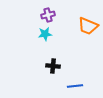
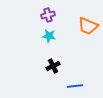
cyan star: moved 4 px right, 2 px down; rotated 16 degrees clockwise
black cross: rotated 32 degrees counterclockwise
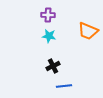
purple cross: rotated 16 degrees clockwise
orange trapezoid: moved 5 px down
blue line: moved 11 px left
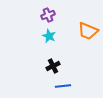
purple cross: rotated 24 degrees counterclockwise
cyan star: rotated 16 degrees clockwise
blue line: moved 1 px left
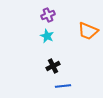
cyan star: moved 2 px left
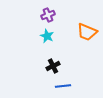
orange trapezoid: moved 1 px left, 1 px down
